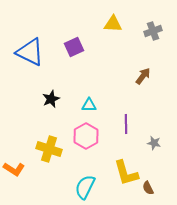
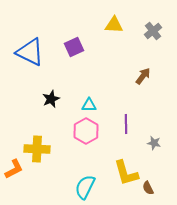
yellow triangle: moved 1 px right, 1 px down
gray cross: rotated 18 degrees counterclockwise
pink hexagon: moved 5 px up
yellow cross: moved 12 px left; rotated 15 degrees counterclockwise
orange L-shape: rotated 60 degrees counterclockwise
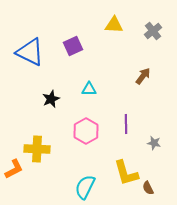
purple square: moved 1 px left, 1 px up
cyan triangle: moved 16 px up
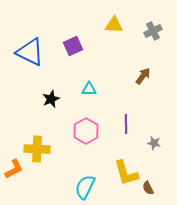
gray cross: rotated 12 degrees clockwise
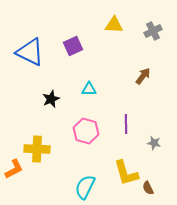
pink hexagon: rotated 15 degrees counterclockwise
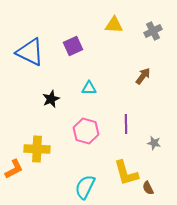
cyan triangle: moved 1 px up
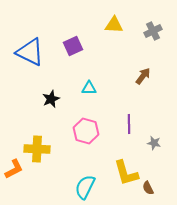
purple line: moved 3 px right
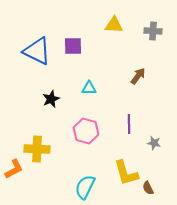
gray cross: rotated 30 degrees clockwise
purple square: rotated 24 degrees clockwise
blue triangle: moved 7 px right, 1 px up
brown arrow: moved 5 px left
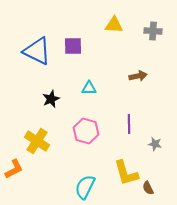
brown arrow: rotated 42 degrees clockwise
gray star: moved 1 px right, 1 px down
yellow cross: moved 8 px up; rotated 30 degrees clockwise
